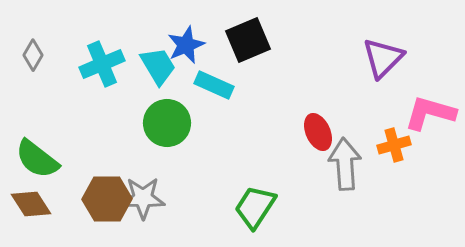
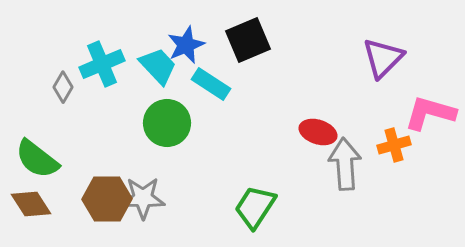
gray diamond: moved 30 px right, 32 px down
cyan trapezoid: rotated 12 degrees counterclockwise
cyan rectangle: moved 3 px left, 1 px up; rotated 9 degrees clockwise
red ellipse: rotated 48 degrees counterclockwise
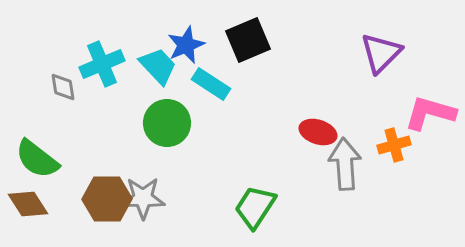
purple triangle: moved 2 px left, 5 px up
gray diamond: rotated 40 degrees counterclockwise
brown diamond: moved 3 px left
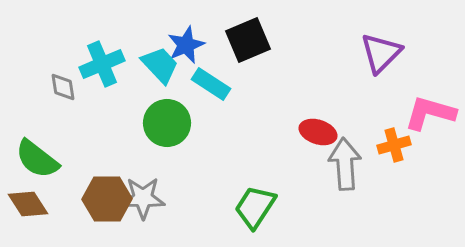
cyan trapezoid: moved 2 px right, 1 px up
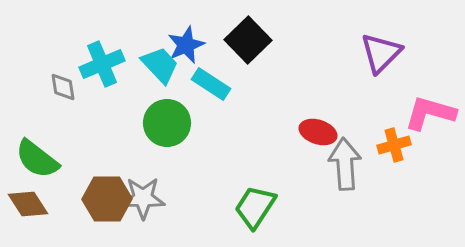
black square: rotated 21 degrees counterclockwise
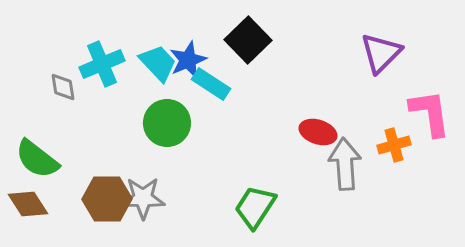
blue star: moved 2 px right, 15 px down
cyan trapezoid: moved 2 px left, 2 px up
pink L-shape: rotated 66 degrees clockwise
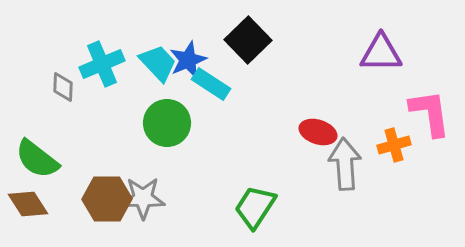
purple triangle: rotated 45 degrees clockwise
gray diamond: rotated 12 degrees clockwise
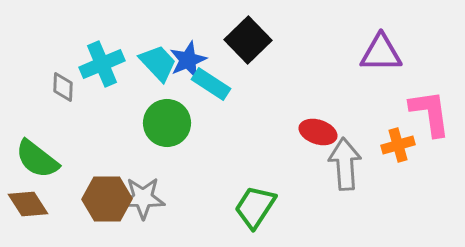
orange cross: moved 4 px right
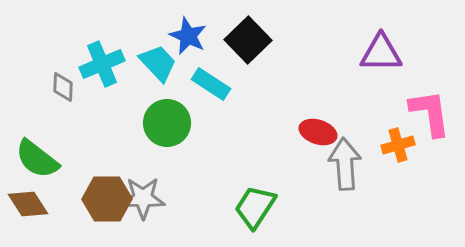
blue star: moved 24 px up; rotated 24 degrees counterclockwise
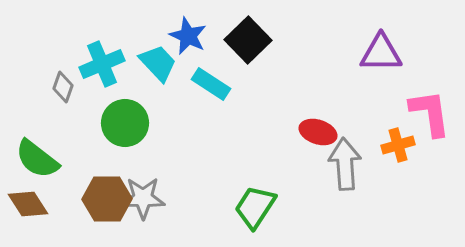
gray diamond: rotated 16 degrees clockwise
green circle: moved 42 px left
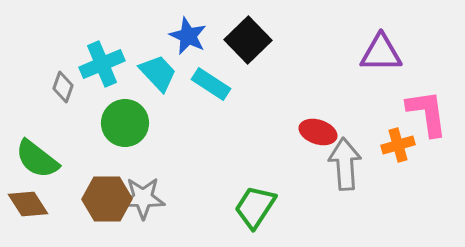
cyan trapezoid: moved 10 px down
pink L-shape: moved 3 px left
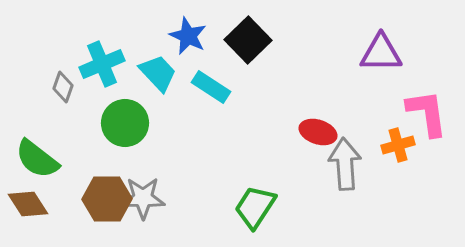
cyan rectangle: moved 3 px down
